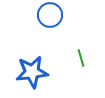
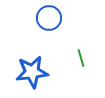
blue circle: moved 1 px left, 3 px down
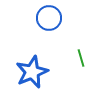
blue star: rotated 16 degrees counterclockwise
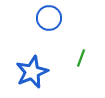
green line: rotated 36 degrees clockwise
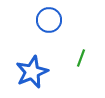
blue circle: moved 2 px down
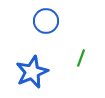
blue circle: moved 3 px left, 1 px down
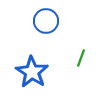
blue star: rotated 16 degrees counterclockwise
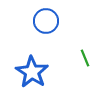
green line: moved 4 px right; rotated 42 degrees counterclockwise
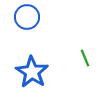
blue circle: moved 19 px left, 4 px up
